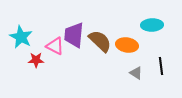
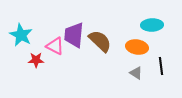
cyan star: moved 2 px up
orange ellipse: moved 10 px right, 2 px down
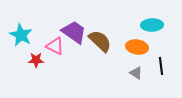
purple trapezoid: moved 3 px up; rotated 120 degrees clockwise
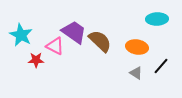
cyan ellipse: moved 5 px right, 6 px up
black line: rotated 48 degrees clockwise
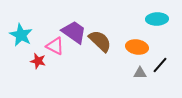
red star: moved 2 px right, 1 px down; rotated 14 degrees clockwise
black line: moved 1 px left, 1 px up
gray triangle: moved 4 px right; rotated 32 degrees counterclockwise
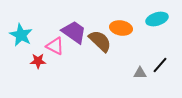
cyan ellipse: rotated 15 degrees counterclockwise
orange ellipse: moved 16 px left, 19 px up
red star: rotated 14 degrees counterclockwise
